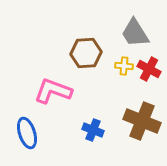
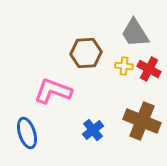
blue cross: rotated 30 degrees clockwise
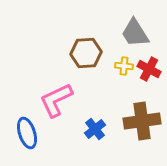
pink L-shape: moved 3 px right, 9 px down; rotated 45 degrees counterclockwise
brown cross: rotated 30 degrees counterclockwise
blue cross: moved 2 px right, 1 px up
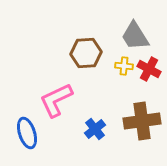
gray trapezoid: moved 3 px down
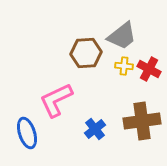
gray trapezoid: moved 13 px left; rotated 96 degrees counterclockwise
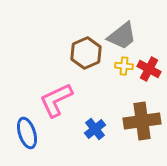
brown hexagon: rotated 20 degrees counterclockwise
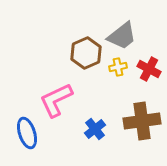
yellow cross: moved 6 px left, 1 px down; rotated 18 degrees counterclockwise
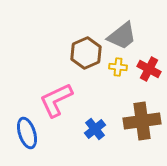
yellow cross: rotated 18 degrees clockwise
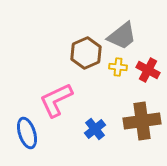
red cross: moved 1 px left, 1 px down
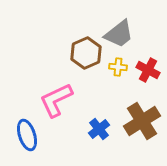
gray trapezoid: moved 3 px left, 2 px up
brown cross: rotated 24 degrees counterclockwise
blue cross: moved 4 px right
blue ellipse: moved 2 px down
